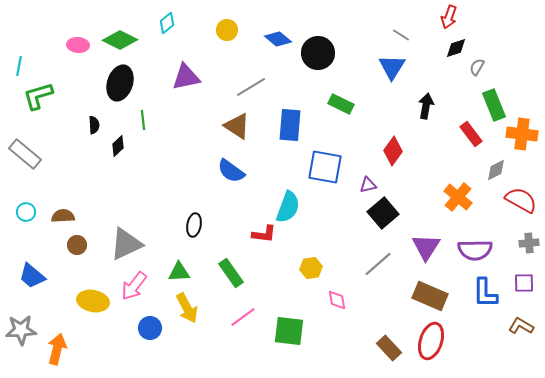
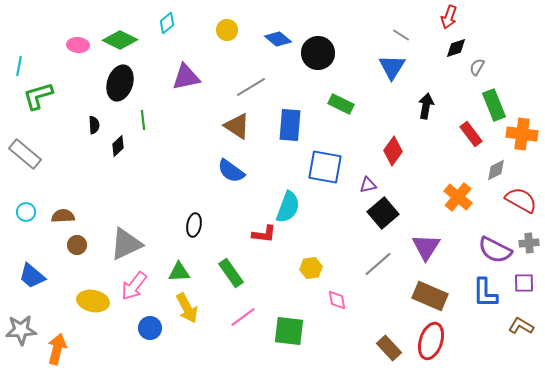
purple semicircle at (475, 250): moved 20 px right; rotated 28 degrees clockwise
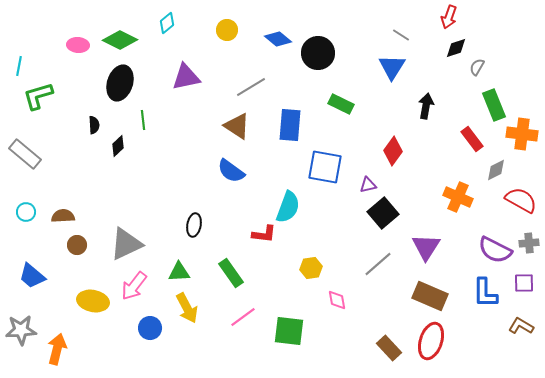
red rectangle at (471, 134): moved 1 px right, 5 px down
orange cross at (458, 197): rotated 16 degrees counterclockwise
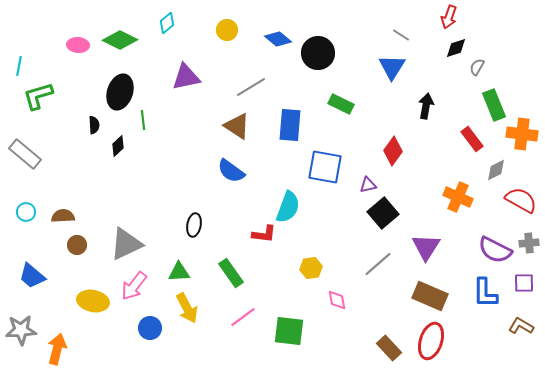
black ellipse at (120, 83): moved 9 px down
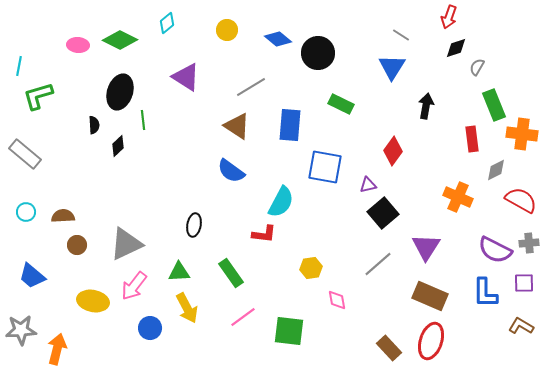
purple triangle at (186, 77): rotated 44 degrees clockwise
red rectangle at (472, 139): rotated 30 degrees clockwise
cyan semicircle at (288, 207): moved 7 px left, 5 px up; rotated 8 degrees clockwise
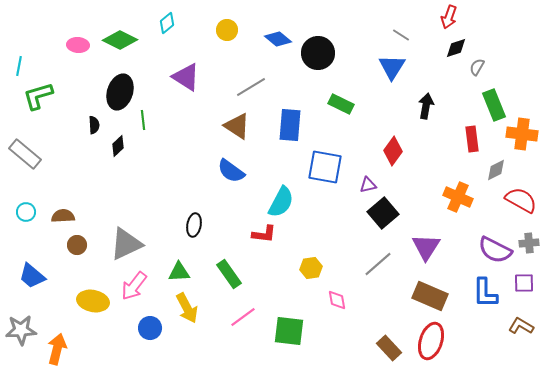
green rectangle at (231, 273): moved 2 px left, 1 px down
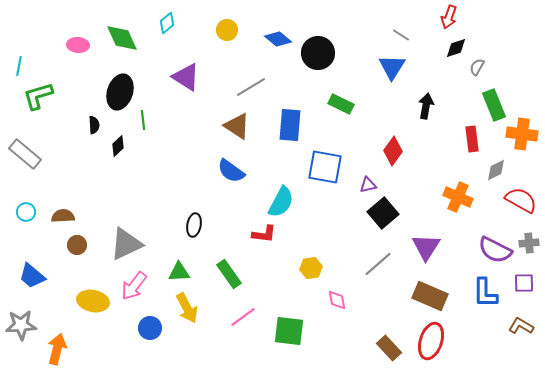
green diamond at (120, 40): moved 2 px right, 2 px up; rotated 40 degrees clockwise
gray star at (21, 330): moved 5 px up
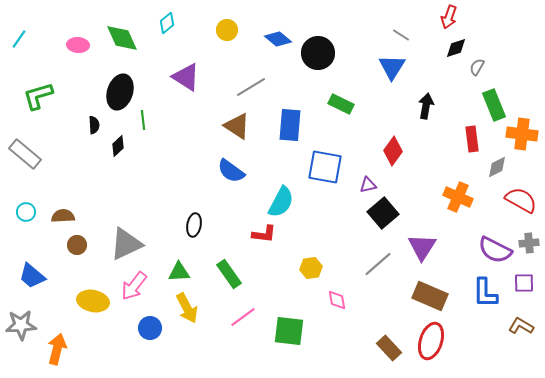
cyan line at (19, 66): moved 27 px up; rotated 24 degrees clockwise
gray diamond at (496, 170): moved 1 px right, 3 px up
purple triangle at (426, 247): moved 4 px left
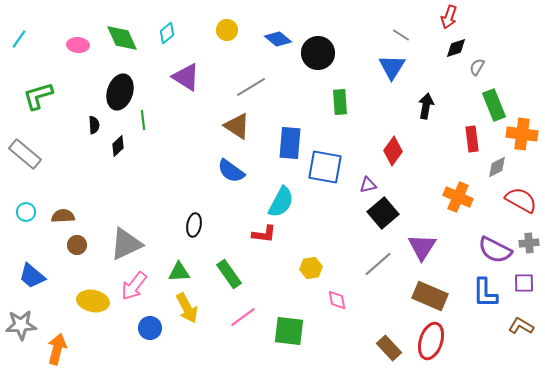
cyan diamond at (167, 23): moved 10 px down
green rectangle at (341, 104): moved 1 px left, 2 px up; rotated 60 degrees clockwise
blue rectangle at (290, 125): moved 18 px down
